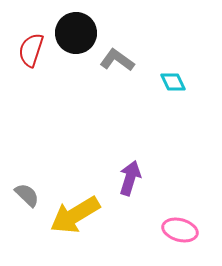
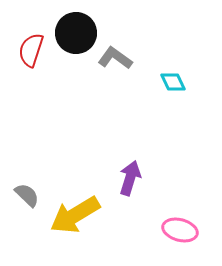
gray L-shape: moved 2 px left, 2 px up
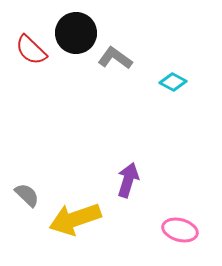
red semicircle: rotated 64 degrees counterclockwise
cyan diamond: rotated 36 degrees counterclockwise
purple arrow: moved 2 px left, 2 px down
yellow arrow: moved 4 px down; rotated 12 degrees clockwise
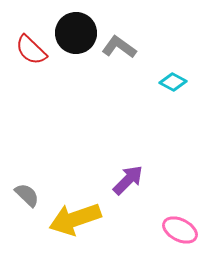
gray L-shape: moved 4 px right, 11 px up
purple arrow: rotated 28 degrees clockwise
pink ellipse: rotated 12 degrees clockwise
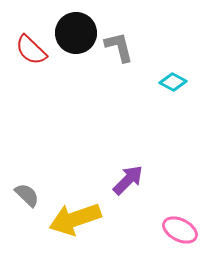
gray L-shape: rotated 40 degrees clockwise
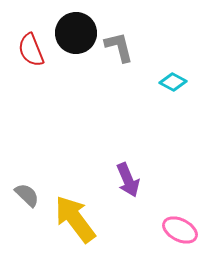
red semicircle: rotated 24 degrees clockwise
purple arrow: rotated 112 degrees clockwise
yellow arrow: rotated 72 degrees clockwise
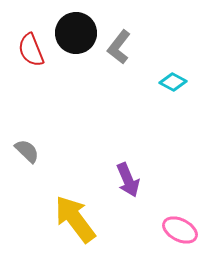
gray L-shape: rotated 128 degrees counterclockwise
gray semicircle: moved 44 px up
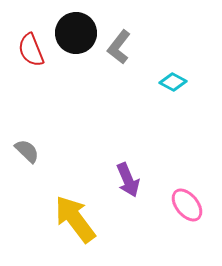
pink ellipse: moved 7 px right, 25 px up; rotated 24 degrees clockwise
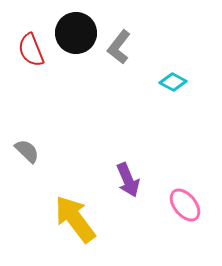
pink ellipse: moved 2 px left
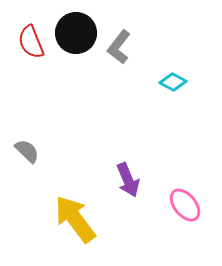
red semicircle: moved 8 px up
